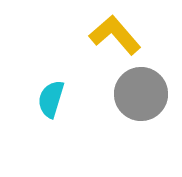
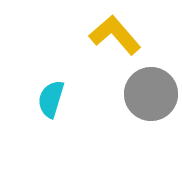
gray circle: moved 10 px right
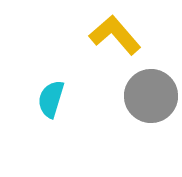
gray circle: moved 2 px down
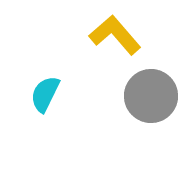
cyan semicircle: moved 6 px left, 5 px up; rotated 9 degrees clockwise
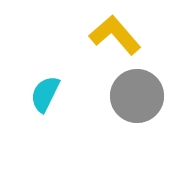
gray circle: moved 14 px left
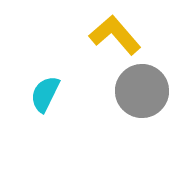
gray circle: moved 5 px right, 5 px up
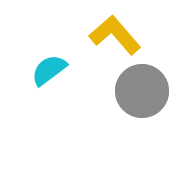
cyan semicircle: moved 4 px right, 24 px up; rotated 27 degrees clockwise
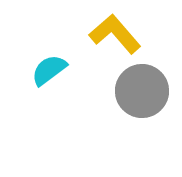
yellow L-shape: moved 1 px up
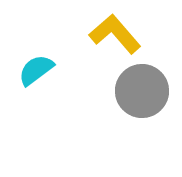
cyan semicircle: moved 13 px left
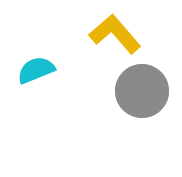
cyan semicircle: rotated 15 degrees clockwise
